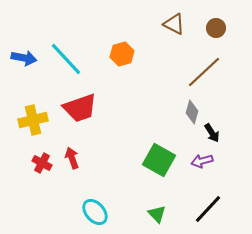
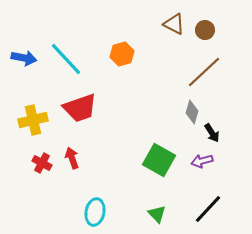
brown circle: moved 11 px left, 2 px down
cyan ellipse: rotated 52 degrees clockwise
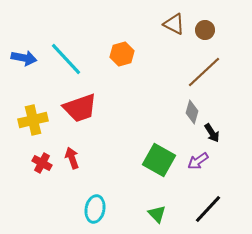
purple arrow: moved 4 px left; rotated 20 degrees counterclockwise
cyan ellipse: moved 3 px up
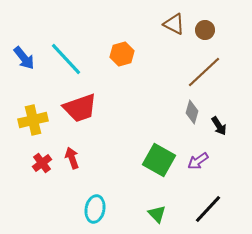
blue arrow: rotated 40 degrees clockwise
black arrow: moved 7 px right, 7 px up
red cross: rotated 24 degrees clockwise
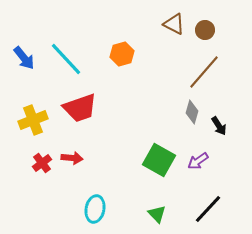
brown line: rotated 6 degrees counterclockwise
yellow cross: rotated 8 degrees counterclockwise
red arrow: rotated 115 degrees clockwise
